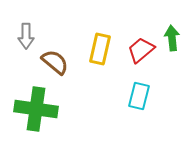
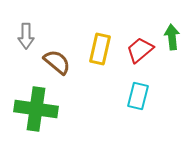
green arrow: moved 1 px up
red trapezoid: moved 1 px left
brown semicircle: moved 2 px right
cyan rectangle: moved 1 px left
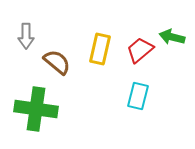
green arrow: rotated 70 degrees counterclockwise
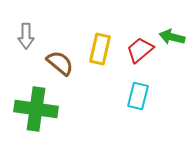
brown semicircle: moved 3 px right, 1 px down
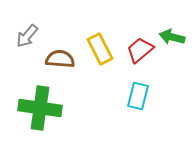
gray arrow: moved 1 px right; rotated 40 degrees clockwise
yellow rectangle: rotated 40 degrees counterclockwise
brown semicircle: moved 4 px up; rotated 36 degrees counterclockwise
green cross: moved 4 px right, 1 px up
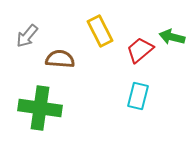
yellow rectangle: moved 18 px up
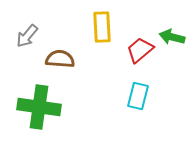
yellow rectangle: moved 2 px right, 4 px up; rotated 24 degrees clockwise
green cross: moved 1 px left, 1 px up
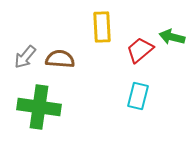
gray arrow: moved 2 px left, 21 px down
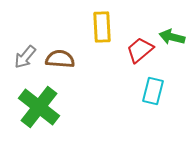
cyan rectangle: moved 15 px right, 5 px up
green cross: rotated 30 degrees clockwise
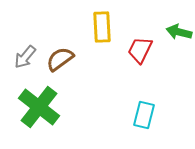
green arrow: moved 7 px right, 5 px up
red trapezoid: rotated 24 degrees counterclockwise
brown semicircle: rotated 40 degrees counterclockwise
cyan rectangle: moved 9 px left, 24 px down
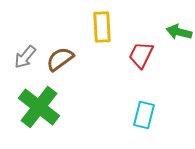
red trapezoid: moved 1 px right, 5 px down
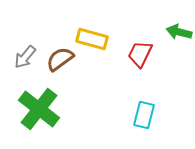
yellow rectangle: moved 10 px left, 12 px down; rotated 72 degrees counterclockwise
red trapezoid: moved 1 px left, 1 px up
green cross: moved 2 px down
